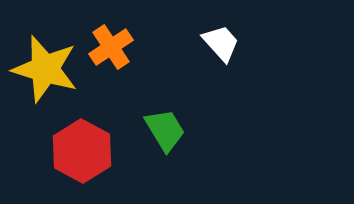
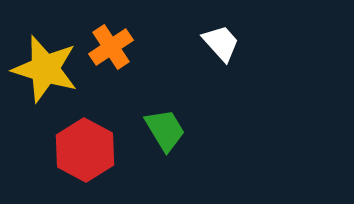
red hexagon: moved 3 px right, 1 px up
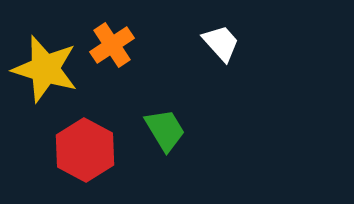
orange cross: moved 1 px right, 2 px up
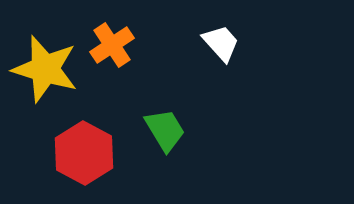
red hexagon: moved 1 px left, 3 px down
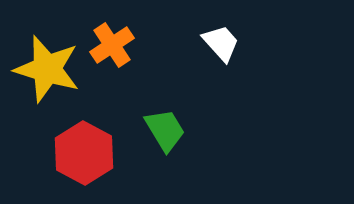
yellow star: moved 2 px right
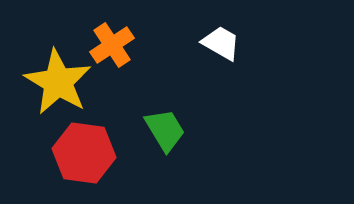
white trapezoid: rotated 18 degrees counterclockwise
yellow star: moved 11 px right, 13 px down; rotated 14 degrees clockwise
red hexagon: rotated 20 degrees counterclockwise
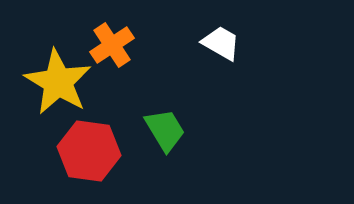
red hexagon: moved 5 px right, 2 px up
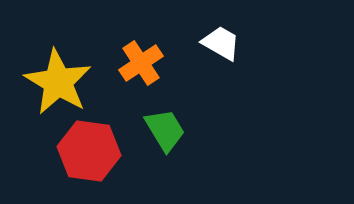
orange cross: moved 29 px right, 18 px down
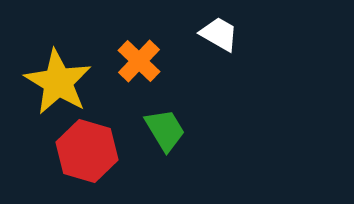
white trapezoid: moved 2 px left, 9 px up
orange cross: moved 2 px left, 2 px up; rotated 12 degrees counterclockwise
red hexagon: moved 2 px left; rotated 8 degrees clockwise
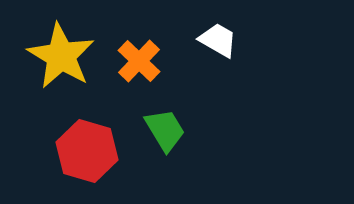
white trapezoid: moved 1 px left, 6 px down
yellow star: moved 3 px right, 26 px up
